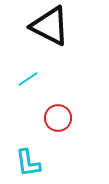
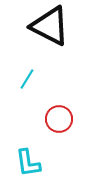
cyan line: moved 1 px left; rotated 25 degrees counterclockwise
red circle: moved 1 px right, 1 px down
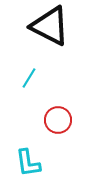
cyan line: moved 2 px right, 1 px up
red circle: moved 1 px left, 1 px down
